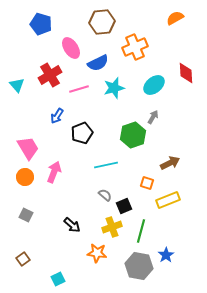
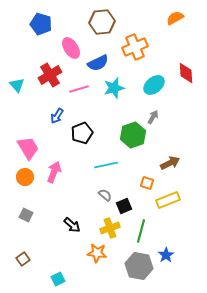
yellow cross: moved 2 px left, 1 px down
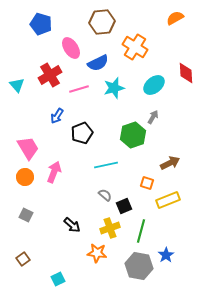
orange cross: rotated 35 degrees counterclockwise
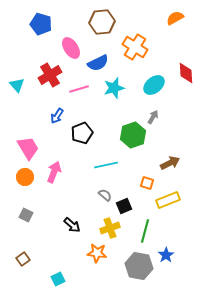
green line: moved 4 px right
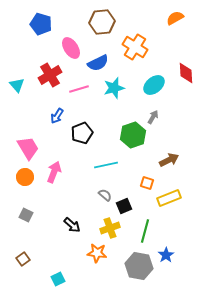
brown arrow: moved 1 px left, 3 px up
yellow rectangle: moved 1 px right, 2 px up
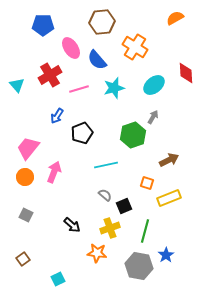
blue pentagon: moved 2 px right, 1 px down; rotated 15 degrees counterclockwise
blue semicircle: moved 1 px left, 3 px up; rotated 75 degrees clockwise
pink trapezoid: rotated 110 degrees counterclockwise
